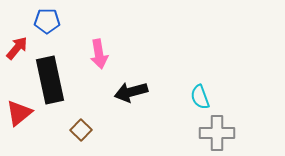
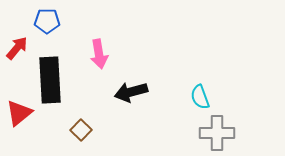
black rectangle: rotated 9 degrees clockwise
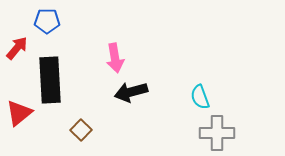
pink arrow: moved 16 px right, 4 px down
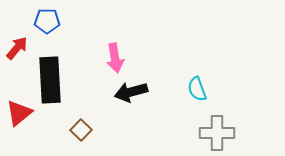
cyan semicircle: moved 3 px left, 8 px up
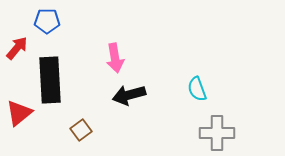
black arrow: moved 2 px left, 3 px down
brown square: rotated 10 degrees clockwise
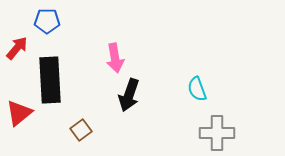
black arrow: rotated 56 degrees counterclockwise
